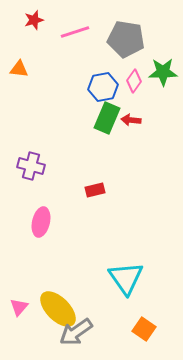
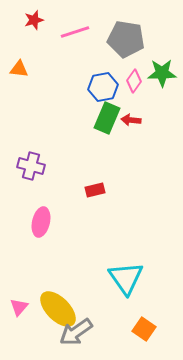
green star: moved 1 px left, 1 px down
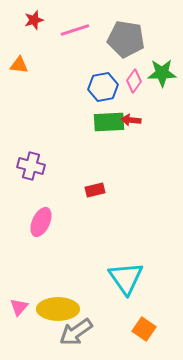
pink line: moved 2 px up
orange triangle: moved 4 px up
green rectangle: moved 2 px right, 4 px down; rotated 64 degrees clockwise
pink ellipse: rotated 12 degrees clockwise
yellow ellipse: rotated 45 degrees counterclockwise
